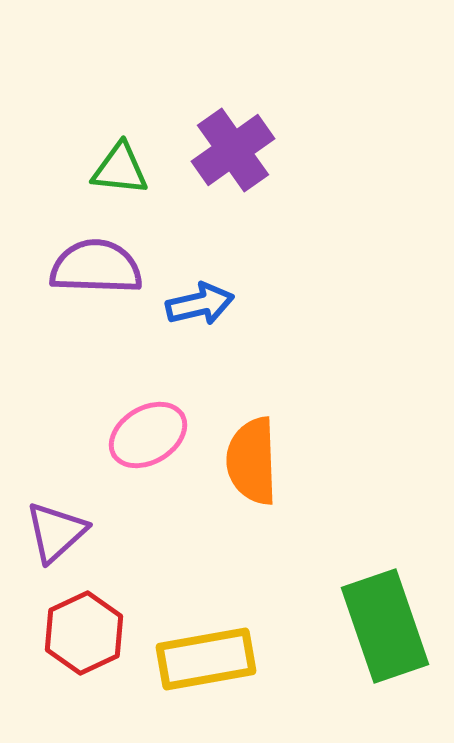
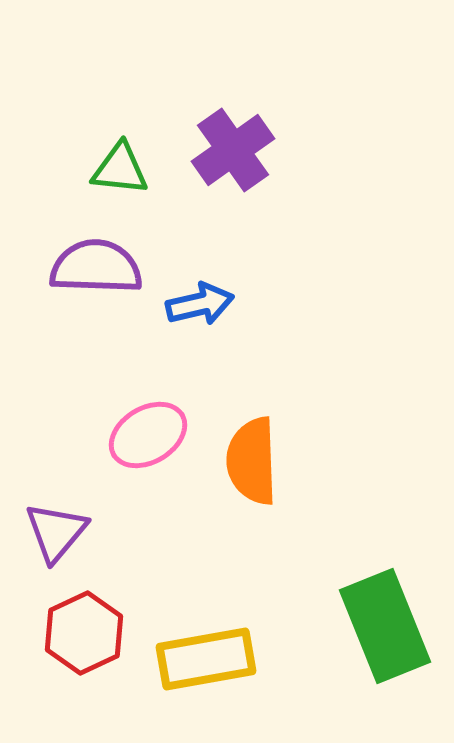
purple triangle: rotated 8 degrees counterclockwise
green rectangle: rotated 3 degrees counterclockwise
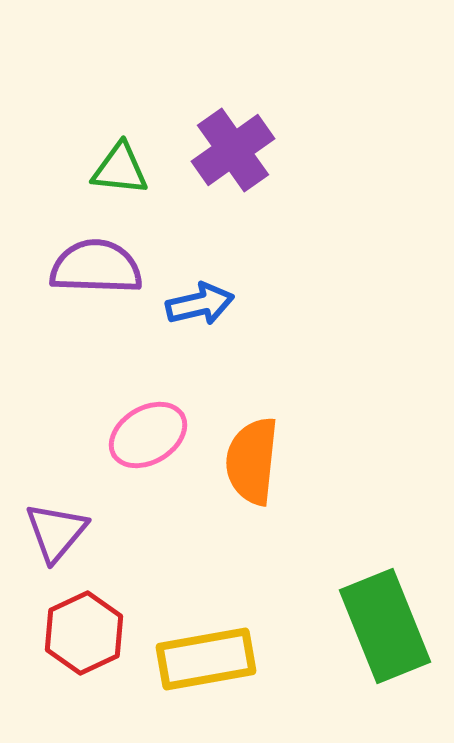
orange semicircle: rotated 8 degrees clockwise
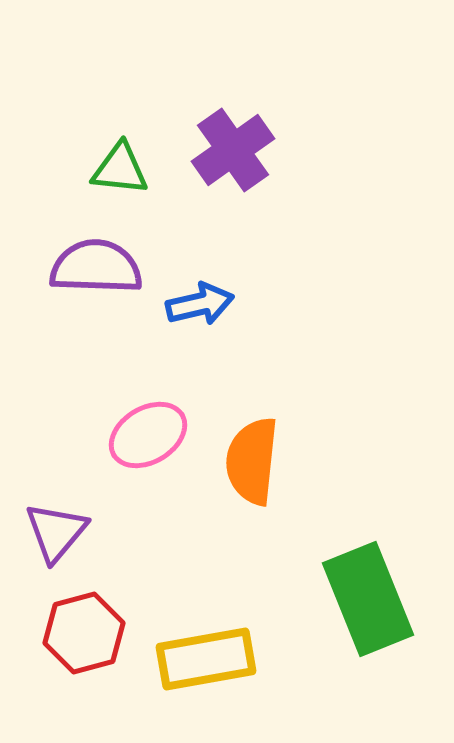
green rectangle: moved 17 px left, 27 px up
red hexagon: rotated 10 degrees clockwise
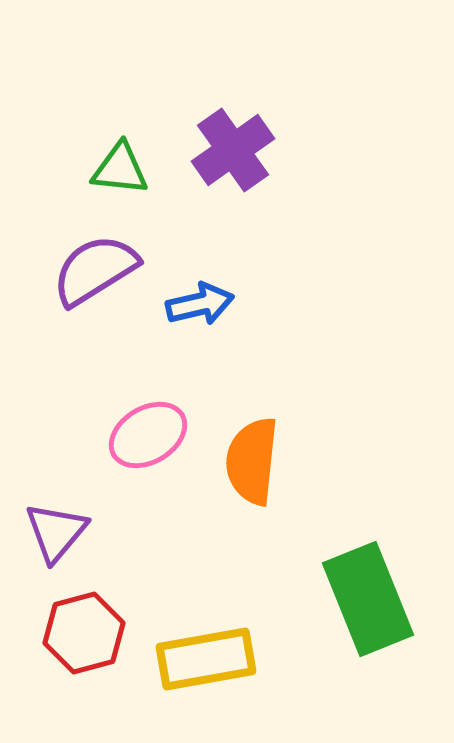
purple semicircle: moved 1 px left, 3 px down; rotated 34 degrees counterclockwise
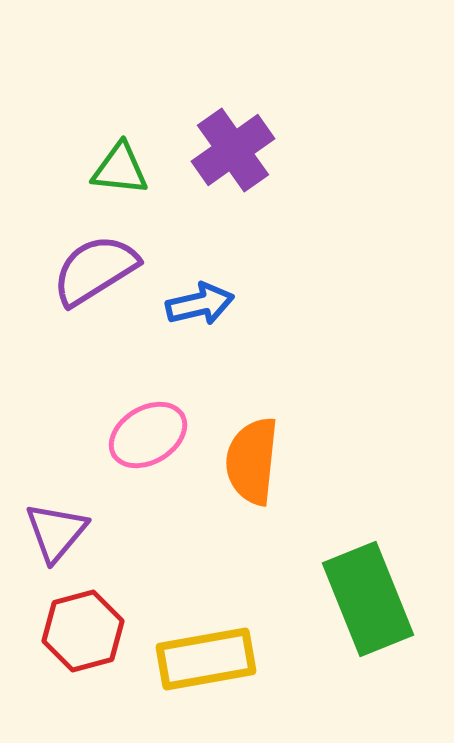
red hexagon: moved 1 px left, 2 px up
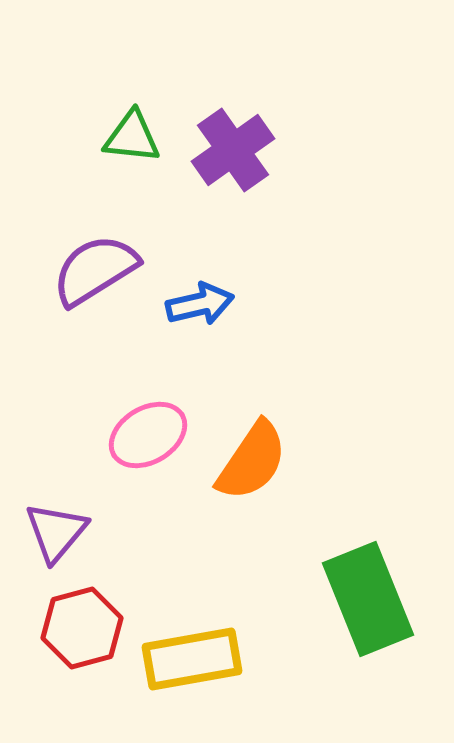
green triangle: moved 12 px right, 32 px up
orange semicircle: rotated 152 degrees counterclockwise
red hexagon: moved 1 px left, 3 px up
yellow rectangle: moved 14 px left
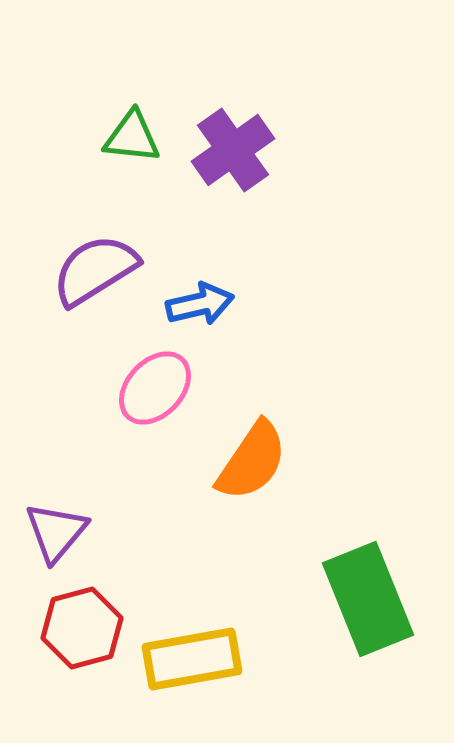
pink ellipse: moved 7 px right, 47 px up; rotated 16 degrees counterclockwise
